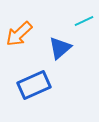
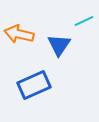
orange arrow: rotated 56 degrees clockwise
blue triangle: moved 1 px left, 3 px up; rotated 15 degrees counterclockwise
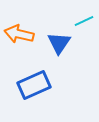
blue triangle: moved 2 px up
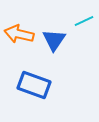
blue triangle: moved 5 px left, 3 px up
blue rectangle: rotated 44 degrees clockwise
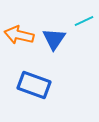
orange arrow: moved 1 px down
blue triangle: moved 1 px up
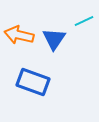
blue rectangle: moved 1 px left, 3 px up
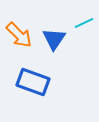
cyan line: moved 2 px down
orange arrow: rotated 148 degrees counterclockwise
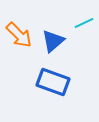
blue triangle: moved 1 px left, 2 px down; rotated 15 degrees clockwise
blue rectangle: moved 20 px right
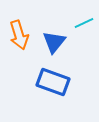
orange arrow: rotated 28 degrees clockwise
blue triangle: moved 1 px right, 1 px down; rotated 10 degrees counterclockwise
